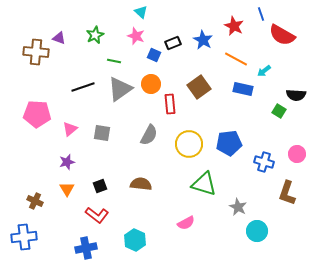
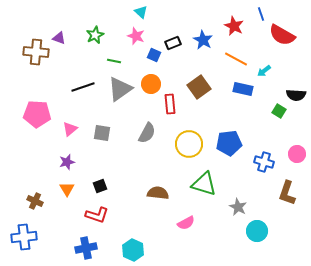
gray semicircle at (149, 135): moved 2 px left, 2 px up
brown semicircle at (141, 184): moved 17 px right, 9 px down
red L-shape at (97, 215): rotated 20 degrees counterclockwise
cyan hexagon at (135, 240): moved 2 px left, 10 px down
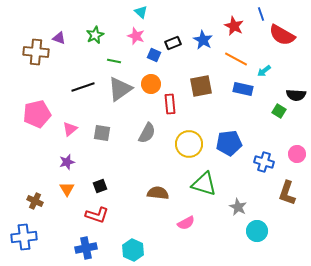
brown square at (199, 87): moved 2 px right, 1 px up; rotated 25 degrees clockwise
pink pentagon at (37, 114): rotated 16 degrees counterclockwise
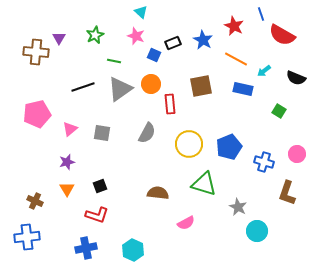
purple triangle at (59, 38): rotated 40 degrees clockwise
black semicircle at (296, 95): moved 17 px up; rotated 18 degrees clockwise
blue pentagon at (229, 143): moved 4 px down; rotated 15 degrees counterclockwise
blue cross at (24, 237): moved 3 px right
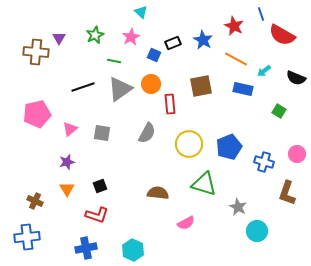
pink star at (136, 36): moved 5 px left, 1 px down; rotated 24 degrees clockwise
